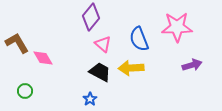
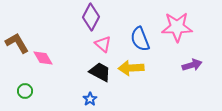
purple diamond: rotated 12 degrees counterclockwise
blue semicircle: moved 1 px right
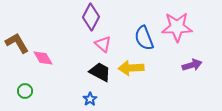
blue semicircle: moved 4 px right, 1 px up
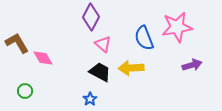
pink star: rotated 8 degrees counterclockwise
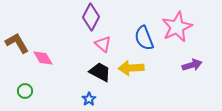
pink star: rotated 16 degrees counterclockwise
blue star: moved 1 px left
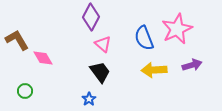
pink star: moved 2 px down
brown L-shape: moved 3 px up
yellow arrow: moved 23 px right, 2 px down
black trapezoid: rotated 25 degrees clockwise
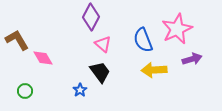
blue semicircle: moved 1 px left, 2 px down
purple arrow: moved 6 px up
blue star: moved 9 px left, 9 px up
